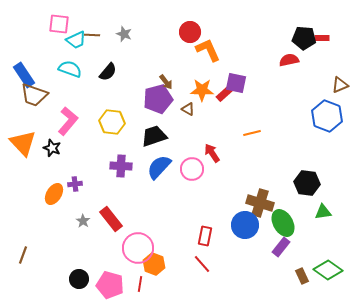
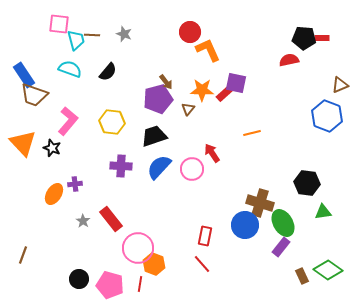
cyan trapezoid at (76, 40): rotated 80 degrees counterclockwise
brown triangle at (188, 109): rotated 40 degrees clockwise
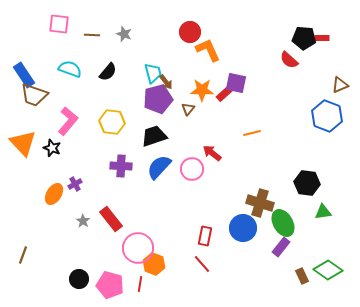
cyan trapezoid at (76, 40): moved 77 px right, 33 px down
red semicircle at (289, 60): rotated 126 degrees counterclockwise
red arrow at (212, 153): rotated 18 degrees counterclockwise
purple cross at (75, 184): rotated 24 degrees counterclockwise
blue circle at (245, 225): moved 2 px left, 3 px down
